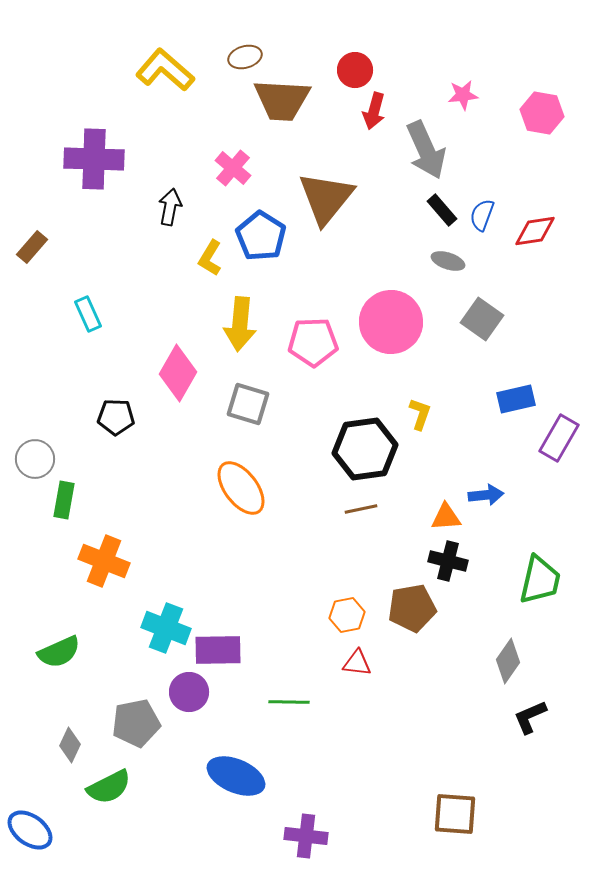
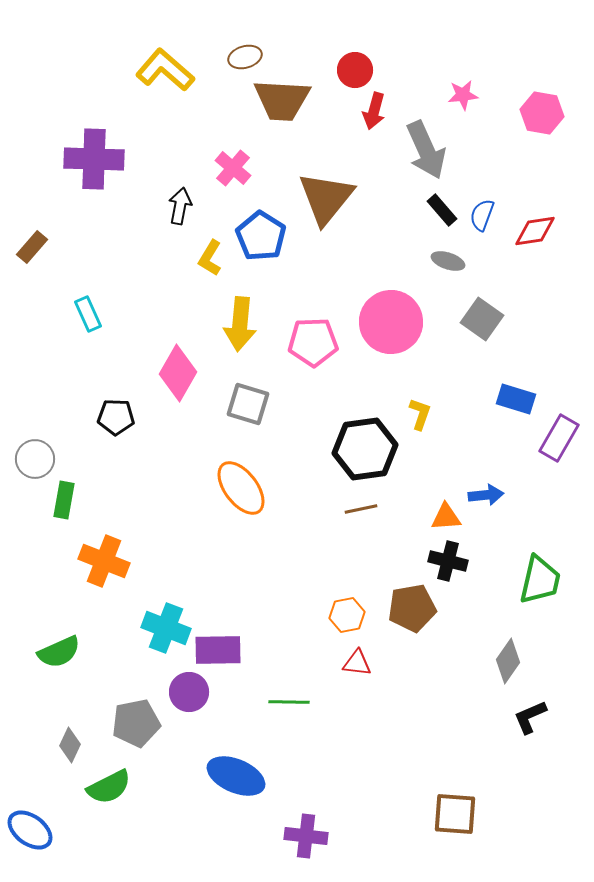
black arrow at (170, 207): moved 10 px right, 1 px up
blue rectangle at (516, 399): rotated 30 degrees clockwise
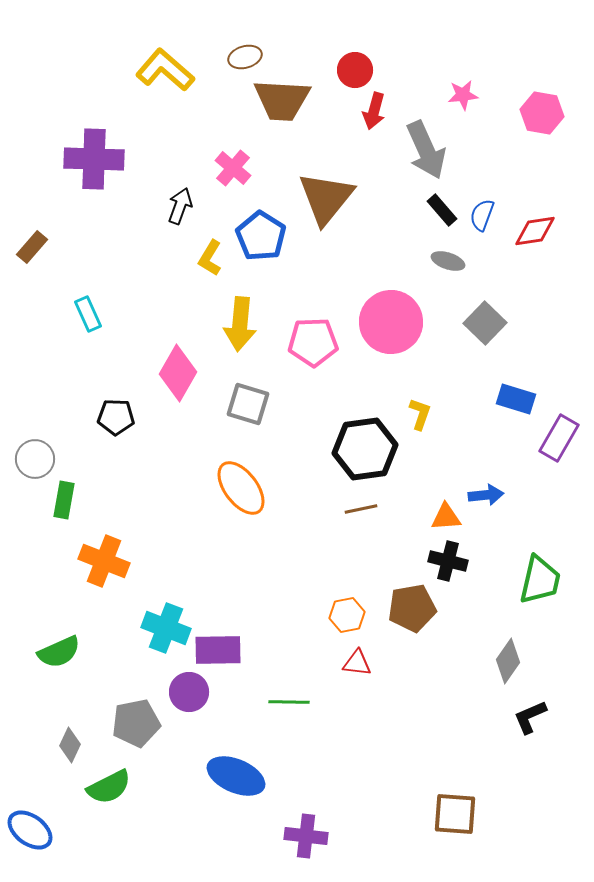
black arrow at (180, 206): rotated 9 degrees clockwise
gray square at (482, 319): moved 3 px right, 4 px down; rotated 9 degrees clockwise
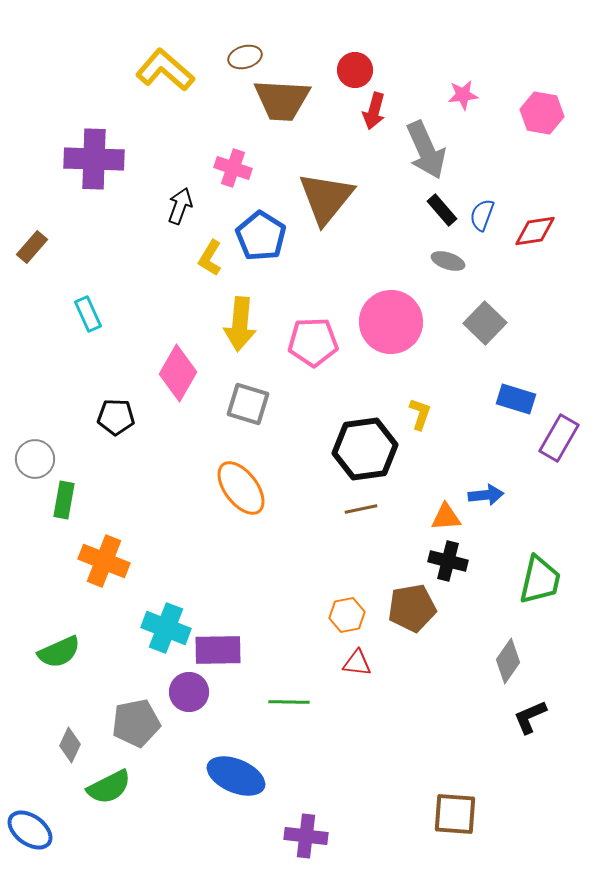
pink cross at (233, 168): rotated 21 degrees counterclockwise
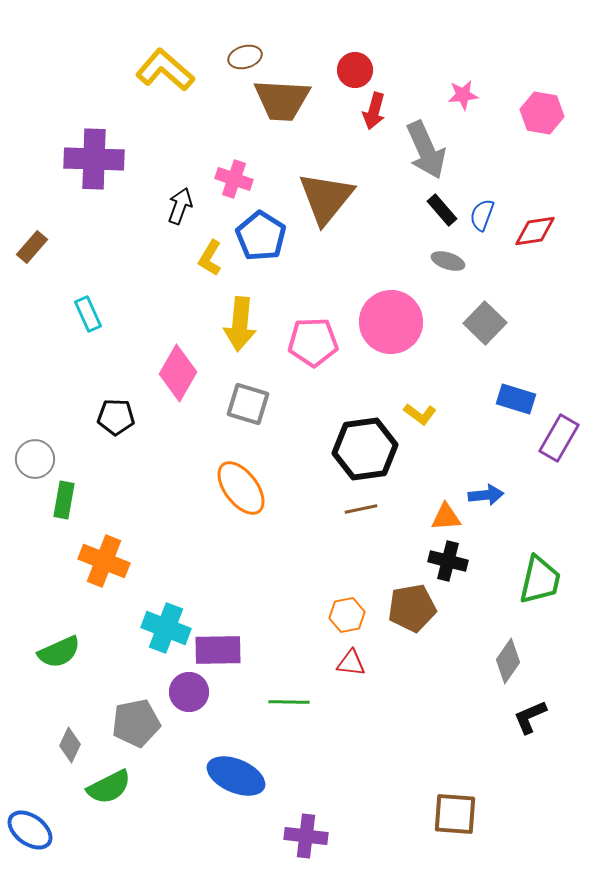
pink cross at (233, 168): moved 1 px right, 11 px down
yellow L-shape at (420, 414): rotated 108 degrees clockwise
red triangle at (357, 663): moved 6 px left
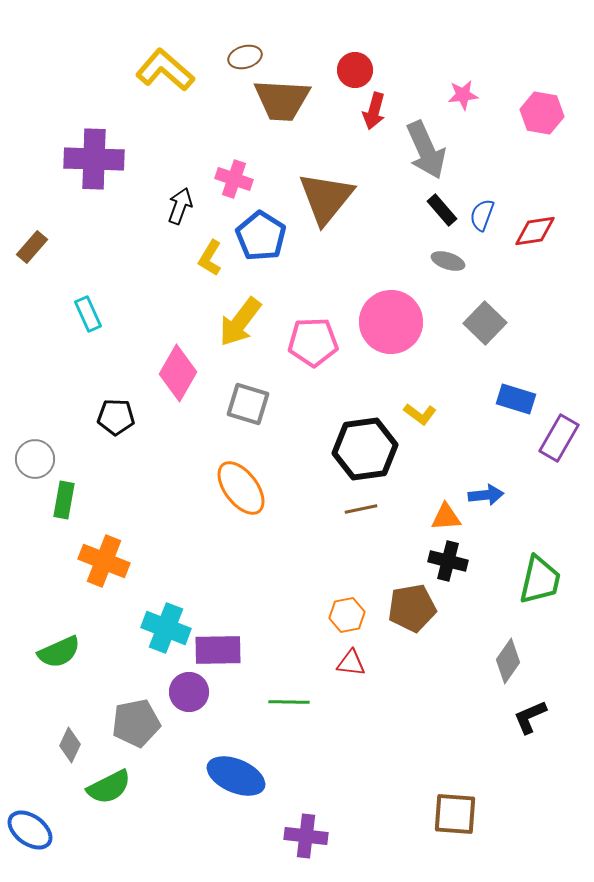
yellow arrow at (240, 324): moved 2 px up; rotated 32 degrees clockwise
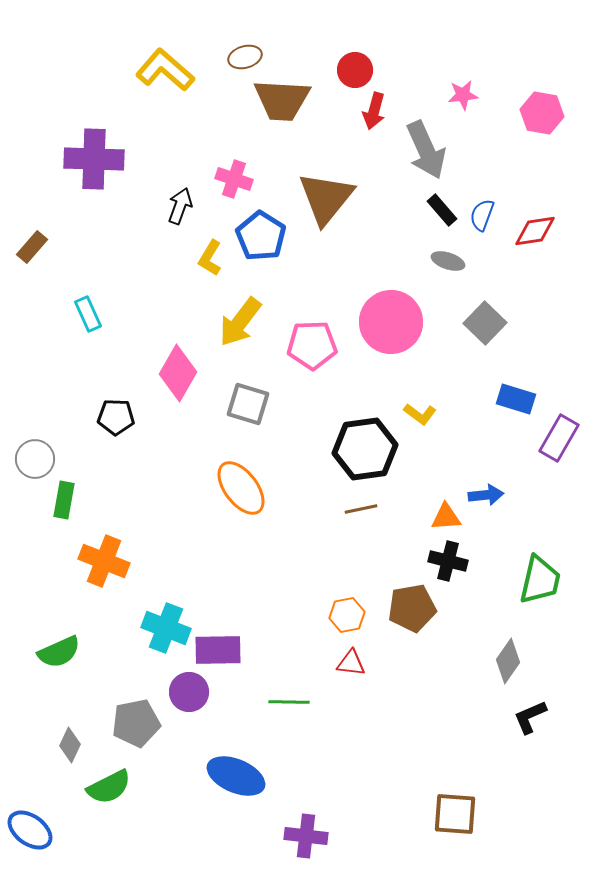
pink pentagon at (313, 342): moved 1 px left, 3 px down
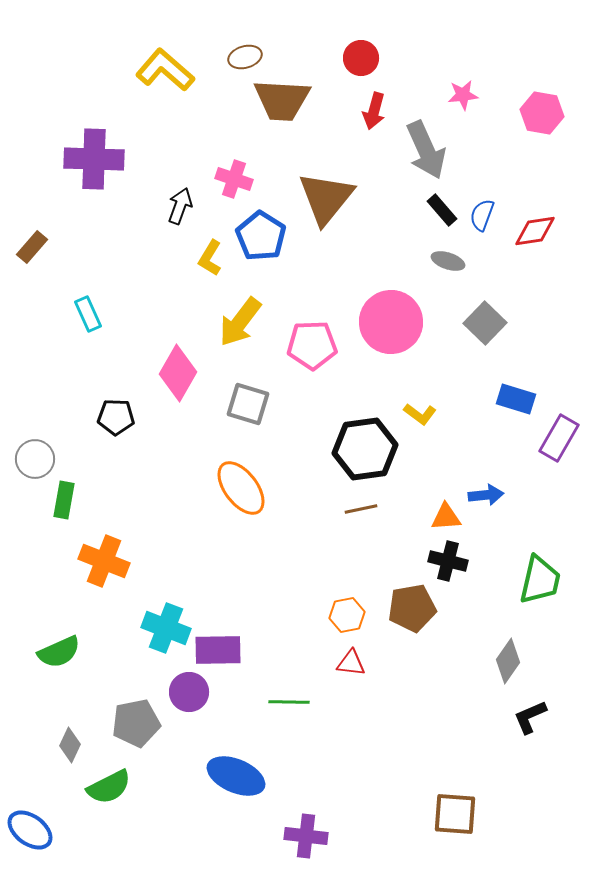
red circle at (355, 70): moved 6 px right, 12 px up
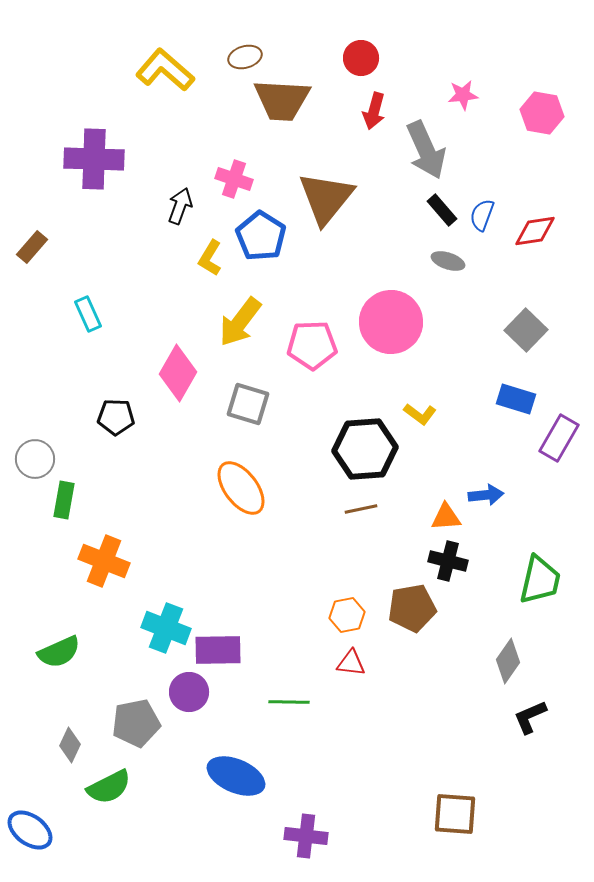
gray square at (485, 323): moved 41 px right, 7 px down
black hexagon at (365, 449): rotated 4 degrees clockwise
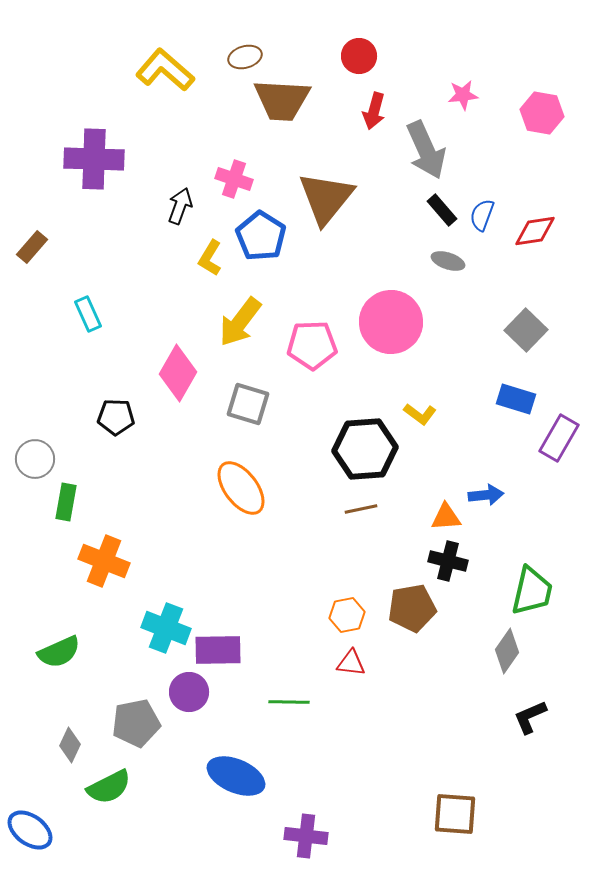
red circle at (361, 58): moved 2 px left, 2 px up
green rectangle at (64, 500): moved 2 px right, 2 px down
green trapezoid at (540, 580): moved 8 px left, 11 px down
gray diamond at (508, 661): moved 1 px left, 10 px up
